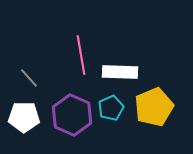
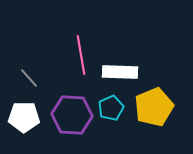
purple hexagon: rotated 21 degrees counterclockwise
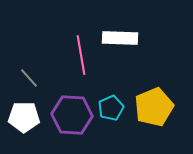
white rectangle: moved 34 px up
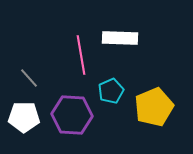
cyan pentagon: moved 17 px up
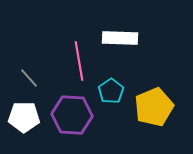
pink line: moved 2 px left, 6 px down
cyan pentagon: rotated 10 degrees counterclockwise
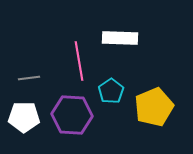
gray line: rotated 55 degrees counterclockwise
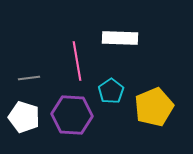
pink line: moved 2 px left
white pentagon: rotated 16 degrees clockwise
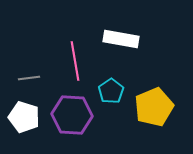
white rectangle: moved 1 px right, 1 px down; rotated 8 degrees clockwise
pink line: moved 2 px left
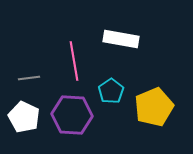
pink line: moved 1 px left
white pentagon: rotated 8 degrees clockwise
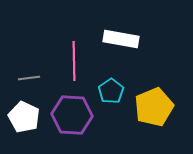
pink line: rotated 9 degrees clockwise
